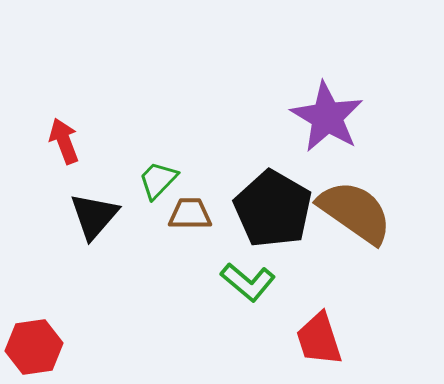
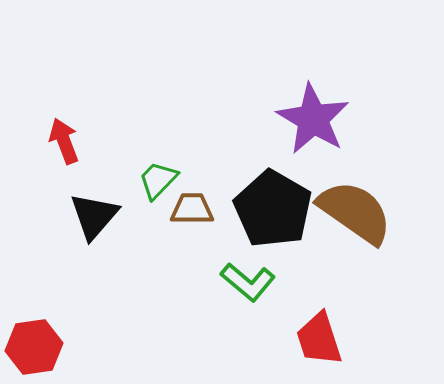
purple star: moved 14 px left, 2 px down
brown trapezoid: moved 2 px right, 5 px up
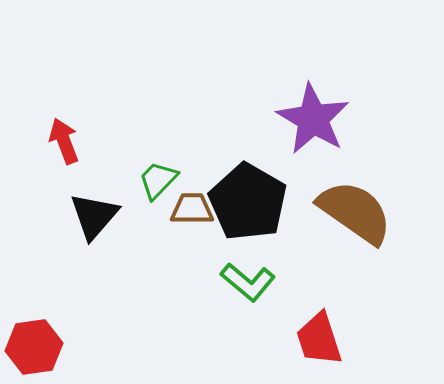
black pentagon: moved 25 px left, 7 px up
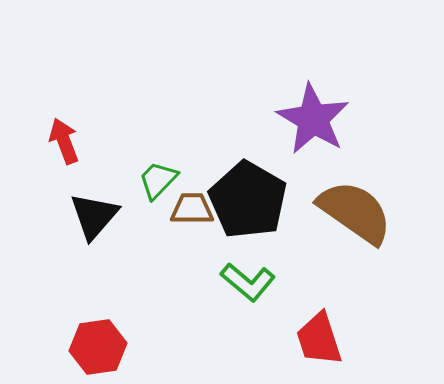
black pentagon: moved 2 px up
red hexagon: moved 64 px right
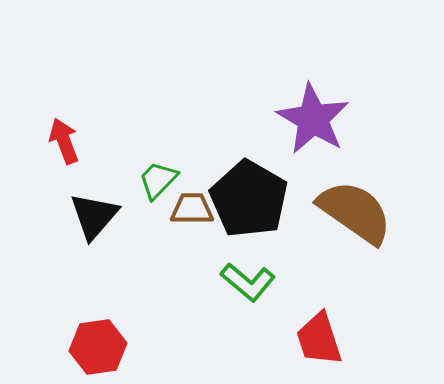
black pentagon: moved 1 px right, 1 px up
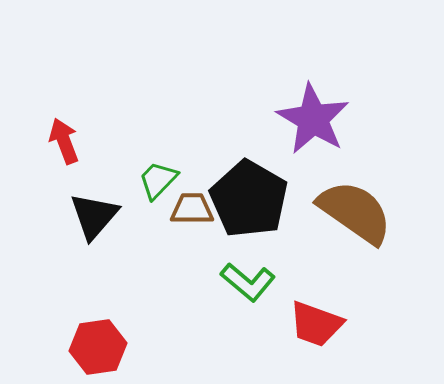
red trapezoid: moved 3 px left, 15 px up; rotated 52 degrees counterclockwise
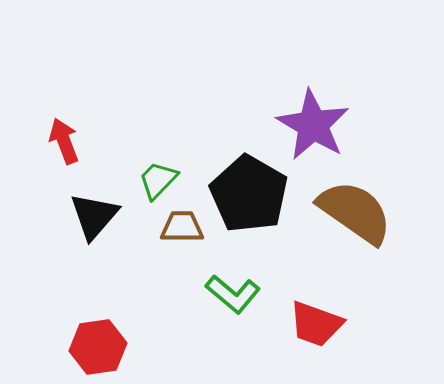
purple star: moved 6 px down
black pentagon: moved 5 px up
brown trapezoid: moved 10 px left, 18 px down
green L-shape: moved 15 px left, 12 px down
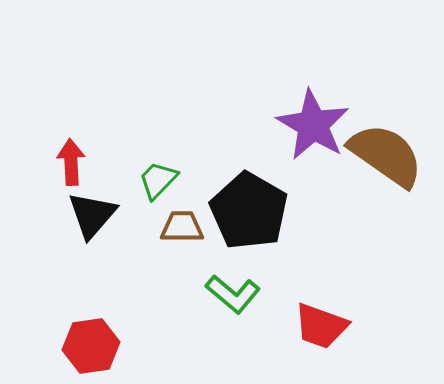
red arrow: moved 7 px right, 21 px down; rotated 18 degrees clockwise
black pentagon: moved 17 px down
brown semicircle: moved 31 px right, 57 px up
black triangle: moved 2 px left, 1 px up
red trapezoid: moved 5 px right, 2 px down
red hexagon: moved 7 px left, 1 px up
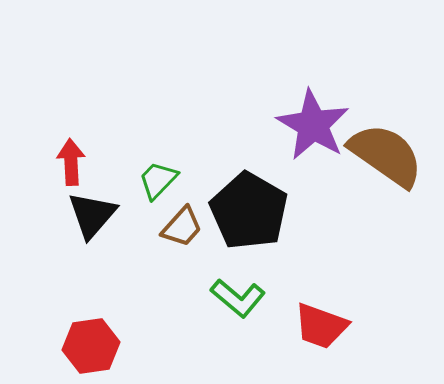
brown trapezoid: rotated 132 degrees clockwise
green L-shape: moved 5 px right, 4 px down
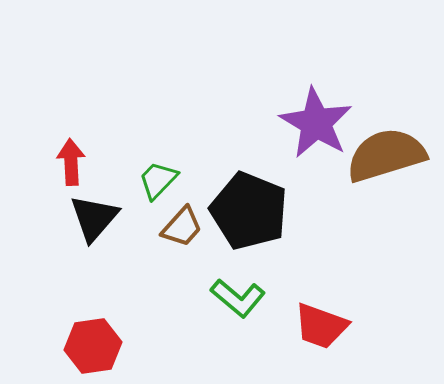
purple star: moved 3 px right, 2 px up
brown semicircle: rotated 52 degrees counterclockwise
black pentagon: rotated 8 degrees counterclockwise
black triangle: moved 2 px right, 3 px down
red hexagon: moved 2 px right
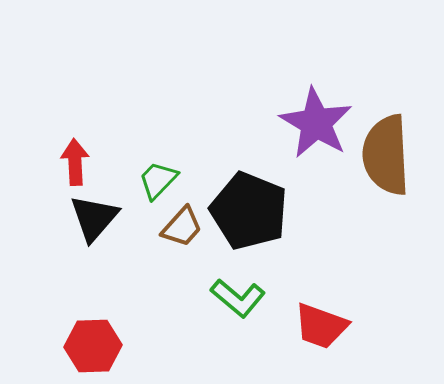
brown semicircle: rotated 76 degrees counterclockwise
red arrow: moved 4 px right
red hexagon: rotated 6 degrees clockwise
